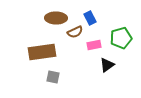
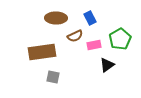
brown semicircle: moved 4 px down
green pentagon: moved 1 px left, 1 px down; rotated 15 degrees counterclockwise
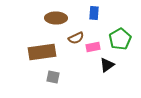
blue rectangle: moved 4 px right, 5 px up; rotated 32 degrees clockwise
brown semicircle: moved 1 px right, 2 px down
pink rectangle: moved 1 px left, 2 px down
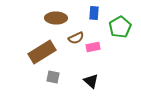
green pentagon: moved 12 px up
brown rectangle: rotated 24 degrees counterclockwise
black triangle: moved 16 px left, 16 px down; rotated 42 degrees counterclockwise
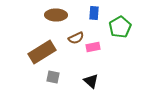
brown ellipse: moved 3 px up
